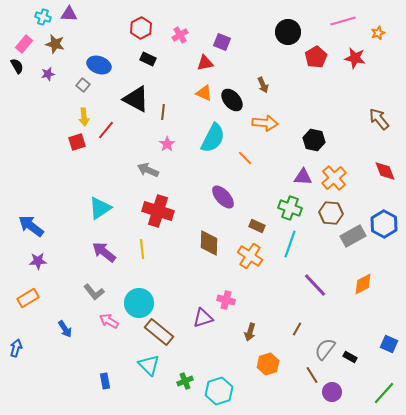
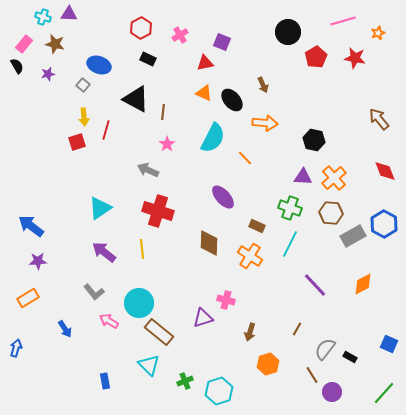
red line at (106, 130): rotated 24 degrees counterclockwise
cyan line at (290, 244): rotated 8 degrees clockwise
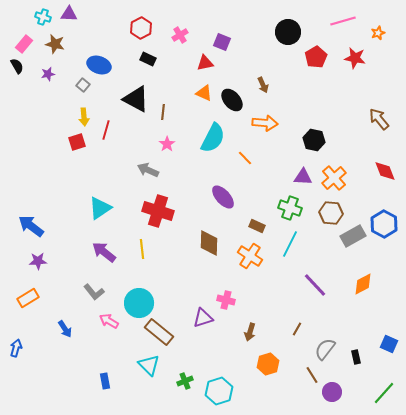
black rectangle at (350, 357): moved 6 px right; rotated 48 degrees clockwise
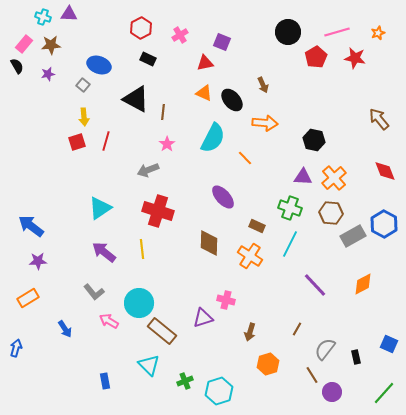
pink line at (343, 21): moved 6 px left, 11 px down
brown star at (55, 44): moved 4 px left, 1 px down; rotated 18 degrees counterclockwise
red line at (106, 130): moved 11 px down
gray arrow at (148, 170): rotated 45 degrees counterclockwise
brown rectangle at (159, 332): moved 3 px right, 1 px up
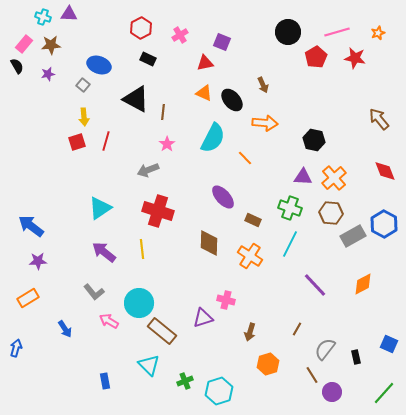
brown rectangle at (257, 226): moved 4 px left, 6 px up
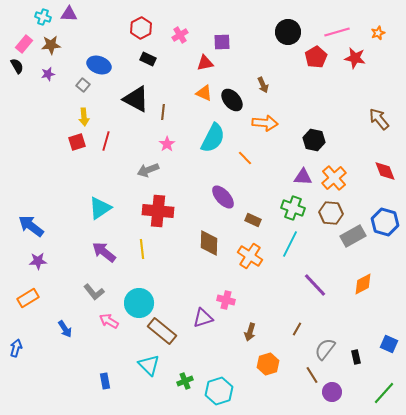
purple square at (222, 42): rotated 24 degrees counterclockwise
green cross at (290, 208): moved 3 px right
red cross at (158, 211): rotated 12 degrees counterclockwise
blue hexagon at (384, 224): moved 1 px right, 2 px up; rotated 12 degrees counterclockwise
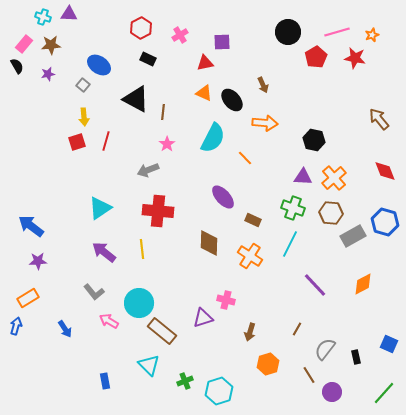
orange star at (378, 33): moved 6 px left, 2 px down
blue ellipse at (99, 65): rotated 15 degrees clockwise
blue arrow at (16, 348): moved 22 px up
brown line at (312, 375): moved 3 px left
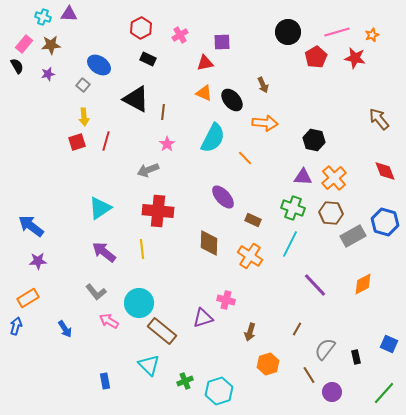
gray L-shape at (94, 292): moved 2 px right
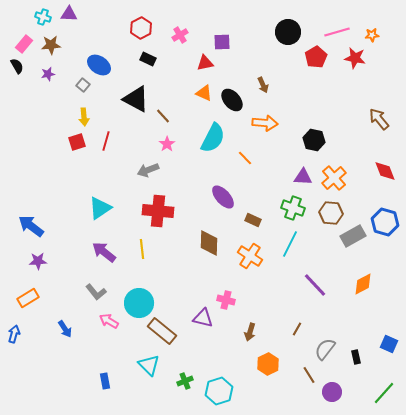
orange star at (372, 35): rotated 16 degrees clockwise
brown line at (163, 112): moved 4 px down; rotated 49 degrees counterclockwise
purple triangle at (203, 318): rotated 30 degrees clockwise
blue arrow at (16, 326): moved 2 px left, 8 px down
orange hexagon at (268, 364): rotated 10 degrees counterclockwise
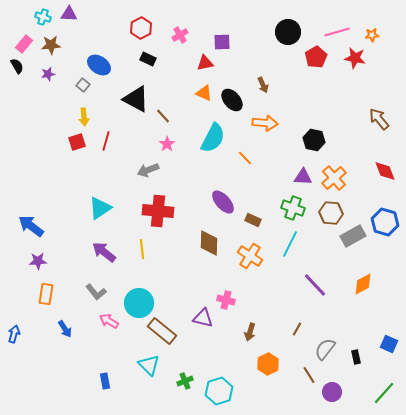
purple ellipse at (223, 197): moved 5 px down
orange rectangle at (28, 298): moved 18 px right, 4 px up; rotated 50 degrees counterclockwise
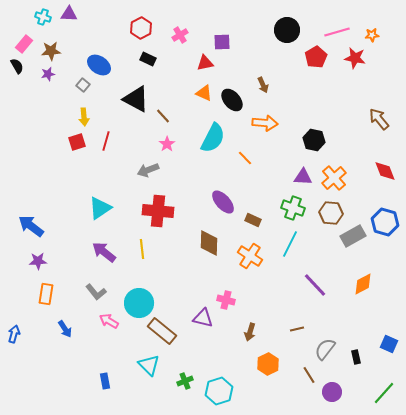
black circle at (288, 32): moved 1 px left, 2 px up
brown star at (51, 45): moved 6 px down
brown line at (297, 329): rotated 48 degrees clockwise
